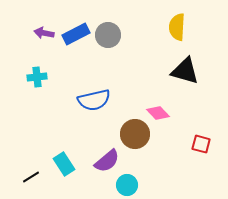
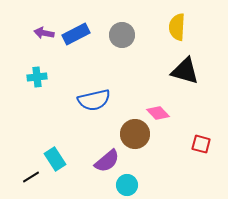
gray circle: moved 14 px right
cyan rectangle: moved 9 px left, 5 px up
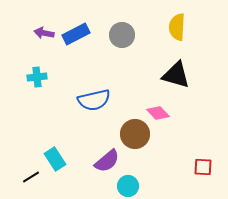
black triangle: moved 9 px left, 4 px down
red square: moved 2 px right, 23 px down; rotated 12 degrees counterclockwise
cyan circle: moved 1 px right, 1 px down
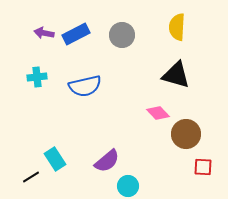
blue semicircle: moved 9 px left, 14 px up
brown circle: moved 51 px right
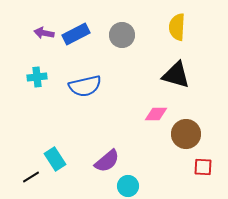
pink diamond: moved 2 px left, 1 px down; rotated 45 degrees counterclockwise
